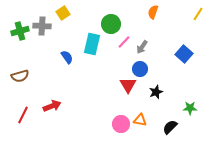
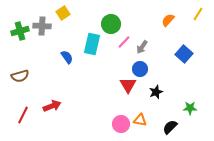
orange semicircle: moved 15 px right, 8 px down; rotated 24 degrees clockwise
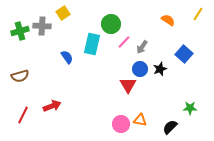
orange semicircle: rotated 80 degrees clockwise
black star: moved 4 px right, 23 px up
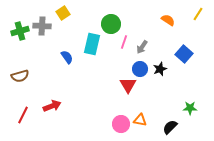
pink line: rotated 24 degrees counterclockwise
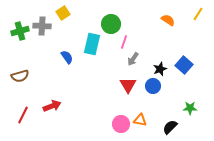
gray arrow: moved 9 px left, 12 px down
blue square: moved 11 px down
blue circle: moved 13 px right, 17 px down
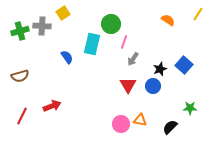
red line: moved 1 px left, 1 px down
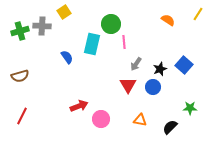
yellow square: moved 1 px right, 1 px up
pink line: rotated 24 degrees counterclockwise
gray arrow: moved 3 px right, 5 px down
blue circle: moved 1 px down
red arrow: moved 27 px right
pink circle: moved 20 px left, 5 px up
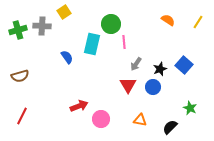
yellow line: moved 8 px down
green cross: moved 2 px left, 1 px up
green star: rotated 24 degrees clockwise
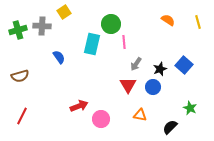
yellow line: rotated 48 degrees counterclockwise
blue semicircle: moved 8 px left
orange triangle: moved 5 px up
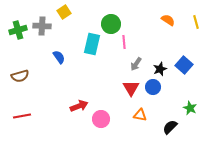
yellow line: moved 2 px left
red triangle: moved 3 px right, 3 px down
red line: rotated 54 degrees clockwise
